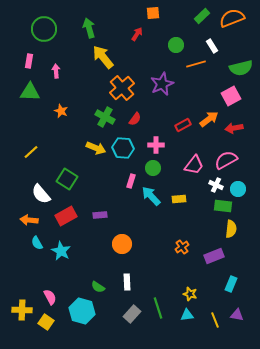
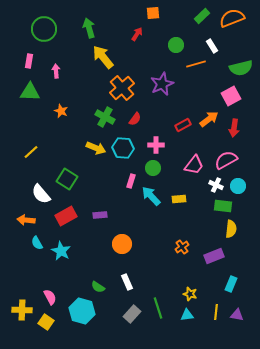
red arrow at (234, 128): rotated 72 degrees counterclockwise
cyan circle at (238, 189): moved 3 px up
orange arrow at (29, 220): moved 3 px left
white rectangle at (127, 282): rotated 21 degrees counterclockwise
yellow line at (215, 320): moved 1 px right, 8 px up; rotated 28 degrees clockwise
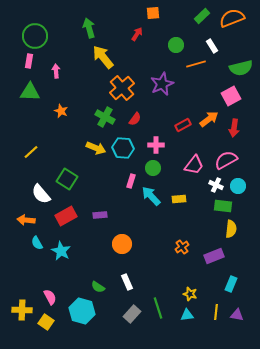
green circle at (44, 29): moved 9 px left, 7 px down
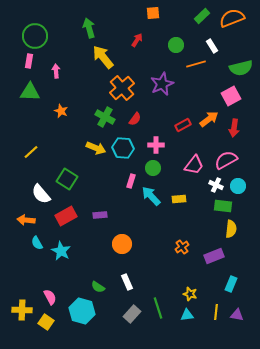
red arrow at (137, 34): moved 6 px down
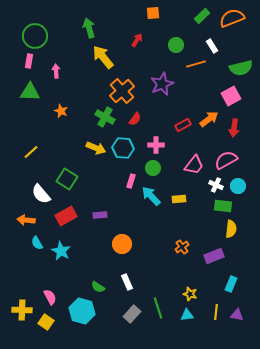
orange cross at (122, 88): moved 3 px down
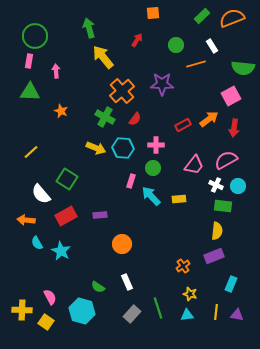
green semicircle at (241, 68): moved 2 px right; rotated 20 degrees clockwise
purple star at (162, 84): rotated 25 degrees clockwise
yellow semicircle at (231, 229): moved 14 px left, 2 px down
orange cross at (182, 247): moved 1 px right, 19 px down
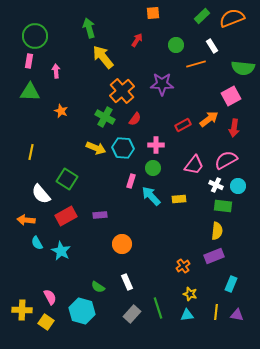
yellow line at (31, 152): rotated 35 degrees counterclockwise
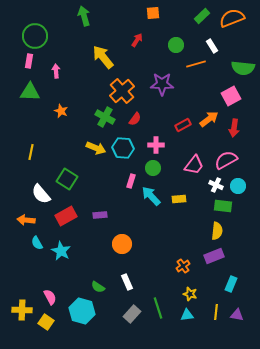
green arrow at (89, 28): moved 5 px left, 12 px up
